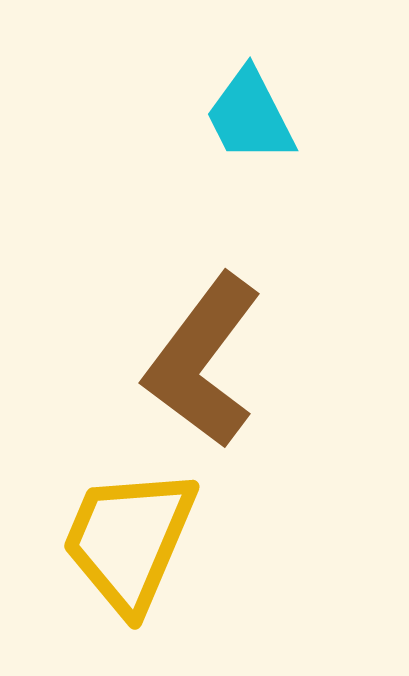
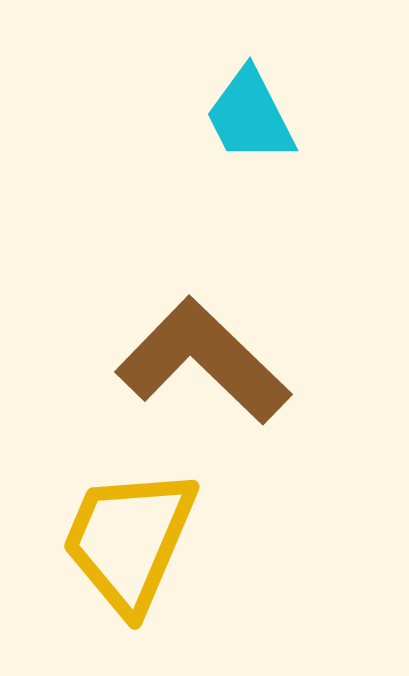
brown L-shape: rotated 97 degrees clockwise
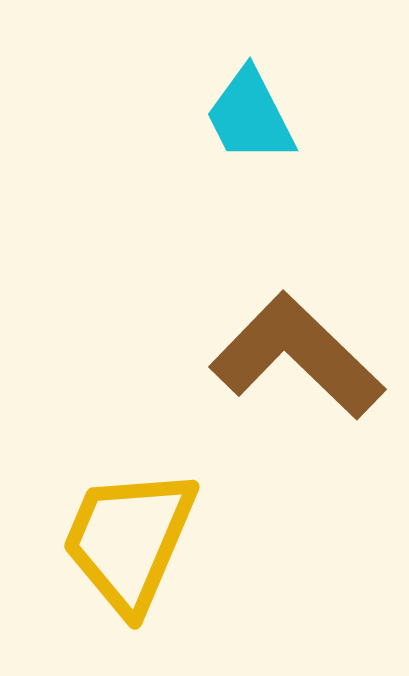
brown L-shape: moved 94 px right, 5 px up
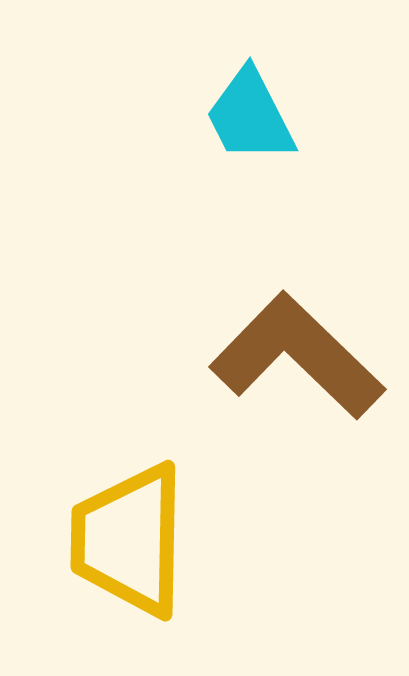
yellow trapezoid: rotated 22 degrees counterclockwise
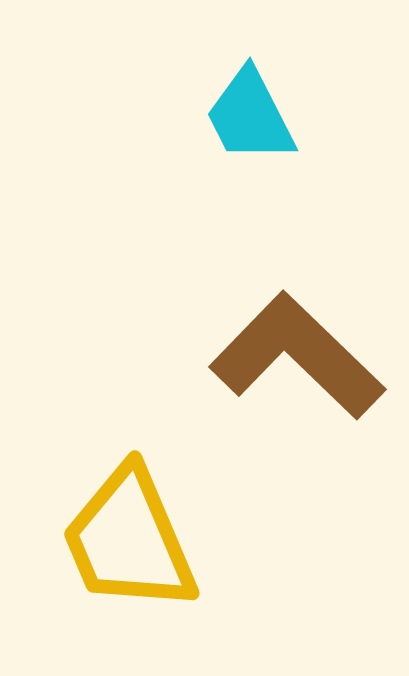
yellow trapezoid: rotated 24 degrees counterclockwise
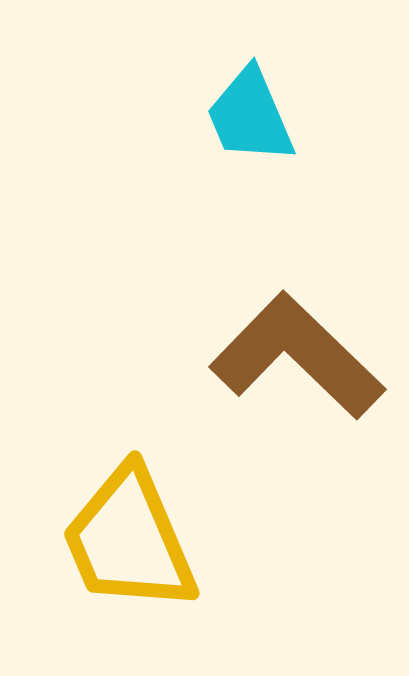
cyan trapezoid: rotated 4 degrees clockwise
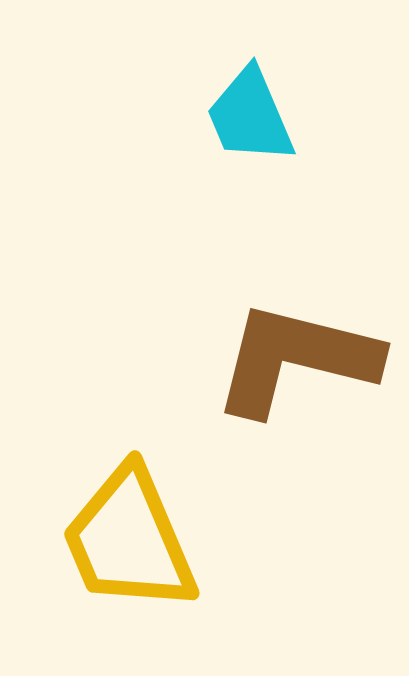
brown L-shape: moved 1 px left, 3 px down; rotated 30 degrees counterclockwise
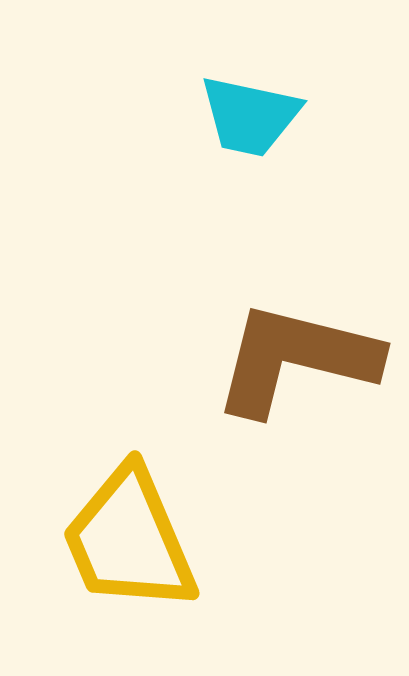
cyan trapezoid: rotated 55 degrees counterclockwise
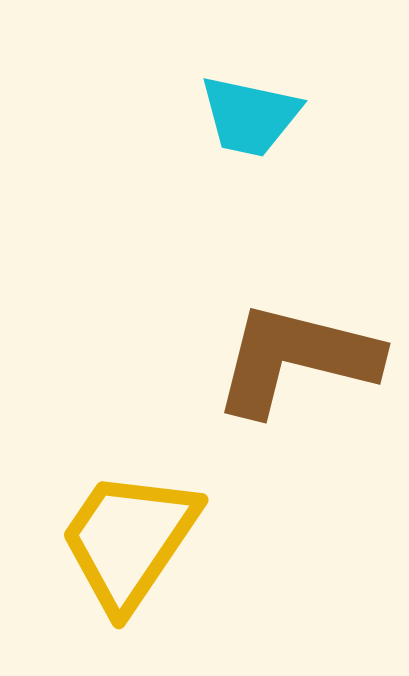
yellow trapezoid: rotated 57 degrees clockwise
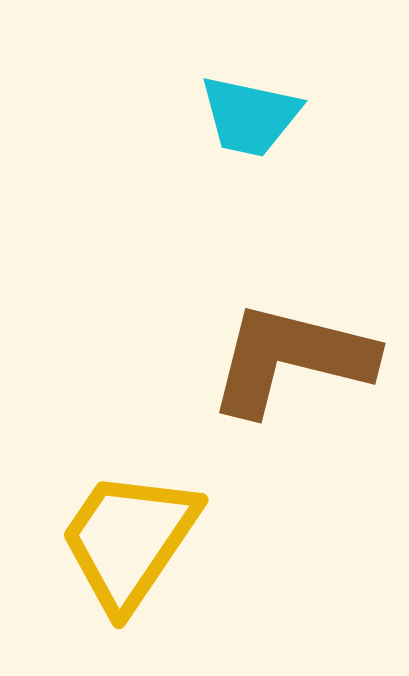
brown L-shape: moved 5 px left
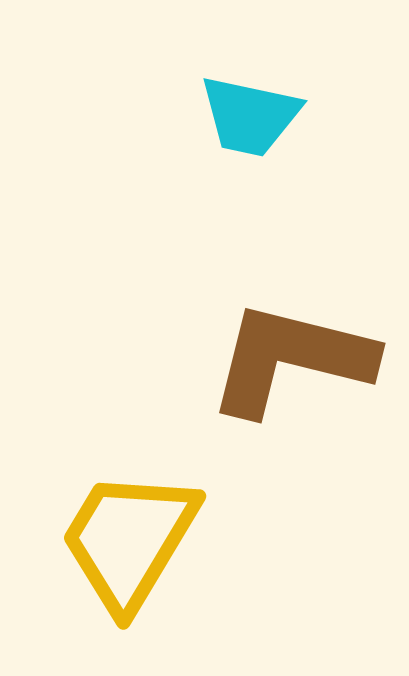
yellow trapezoid: rotated 3 degrees counterclockwise
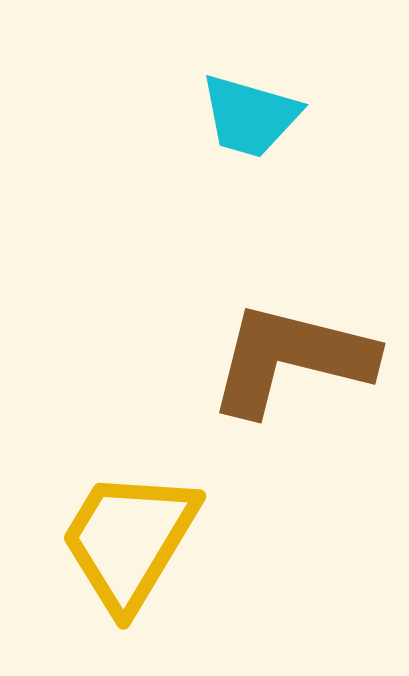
cyan trapezoid: rotated 4 degrees clockwise
